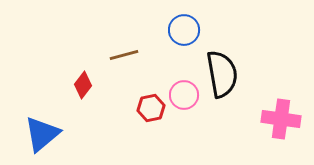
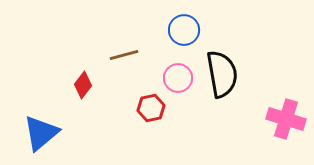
pink circle: moved 6 px left, 17 px up
pink cross: moved 5 px right; rotated 9 degrees clockwise
blue triangle: moved 1 px left, 1 px up
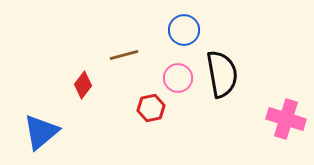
blue triangle: moved 1 px up
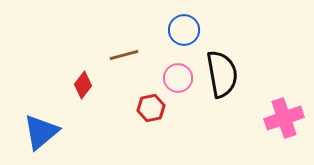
pink cross: moved 2 px left, 1 px up; rotated 36 degrees counterclockwise
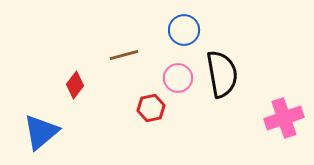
red diamond: moved 8 px left
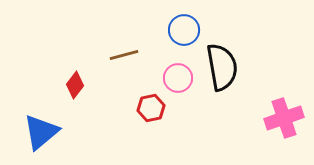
black semicircle: moved 7 px up
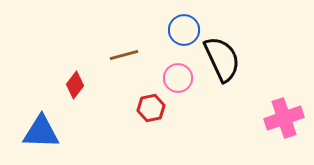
black semicircle: moved 8 px up; rotated 15 degrees counterclockwise
blue triangle: rotated 42 degrees clockwise
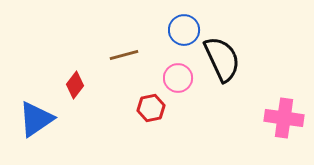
pink cross: rotated 27 degrees clockwise
blue triangle: moved 5 px left, 13 px up; rotated 36 degrees counterclockwise
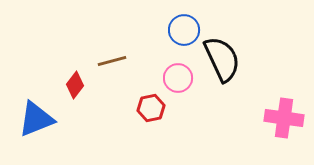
brown line: moved 12 px left, 6 px down
blue triangle: rotated 12 degrees clockwise
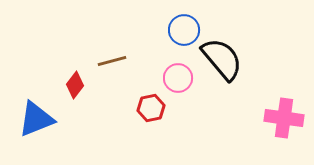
black semicircle: rotated 15 degrees counterclockwise
